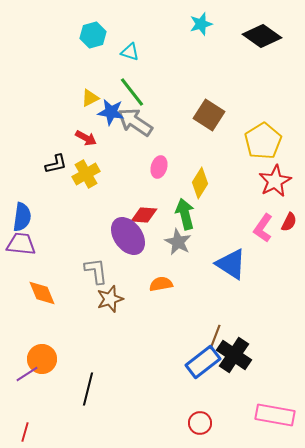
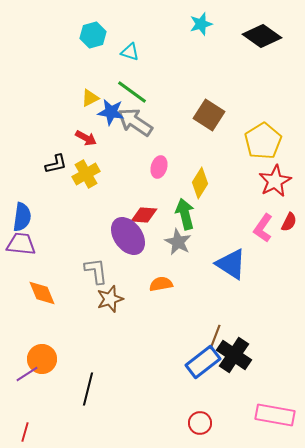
green line: rotated 16 degrees counterclockwise
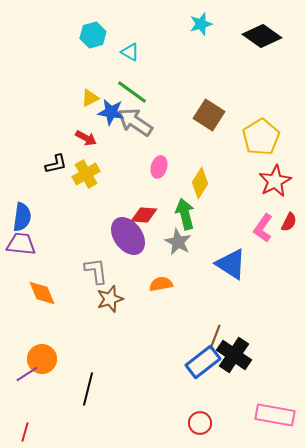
cyan triangle: rotated 12 degrees clockwise
yellow pentagon: moved 2 px left, 4 px up
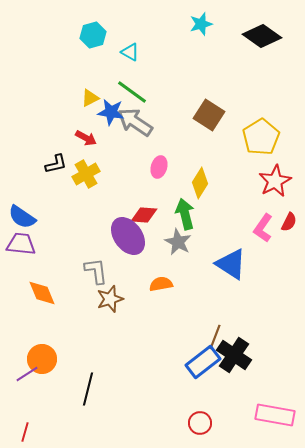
blue semicircle: rotated 116 degrees clockwise
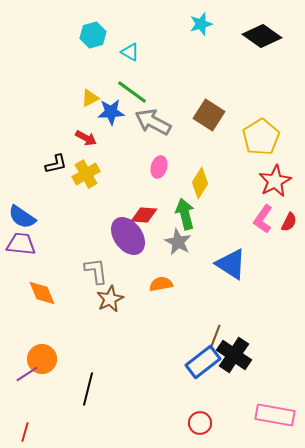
blue star: rotated 12 degrees counterclockwise
gray arrow: moved 18 px right; rotated 6 degrees counterclockwise
pink L-shape: moved 9 px up
brown star: rotated 8 degrees counterclockwise
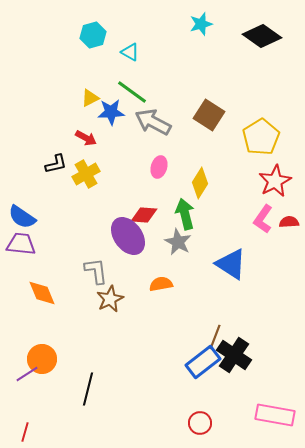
red semicircle: rotated 120 degrees counterclockwise
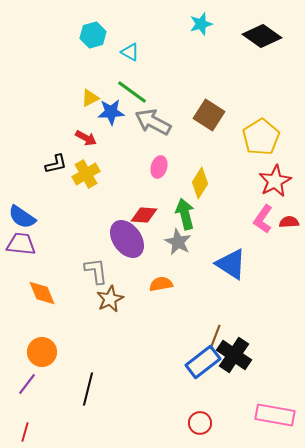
purple ellipse: moved 1 px left, 3 px down
orange circle: moved 7 px up
purple line: moved 10 px down; rotated 20 degrees counterclockwise
